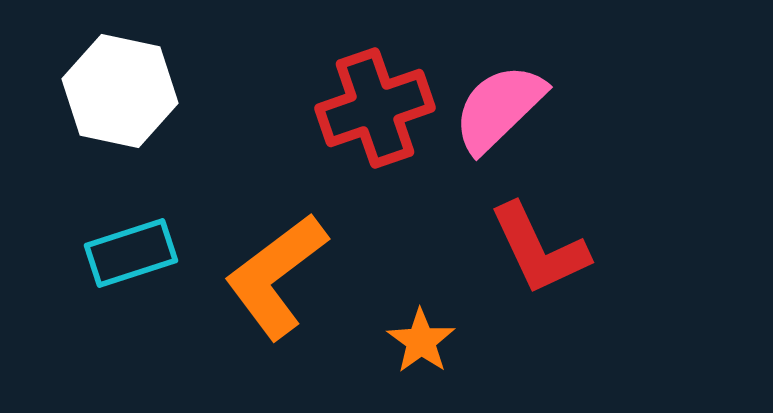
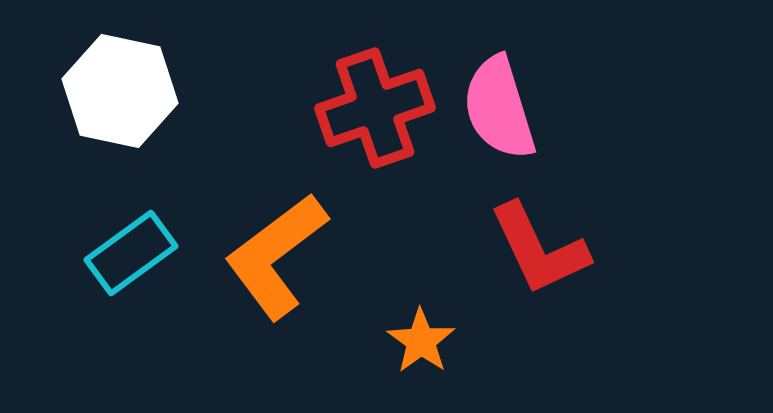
pink semicircle: rotated 63 degrees counterclockwise
cyan rectangle: rotated 18 degrees counterclockwise
orange L-shape: moved 20 px up
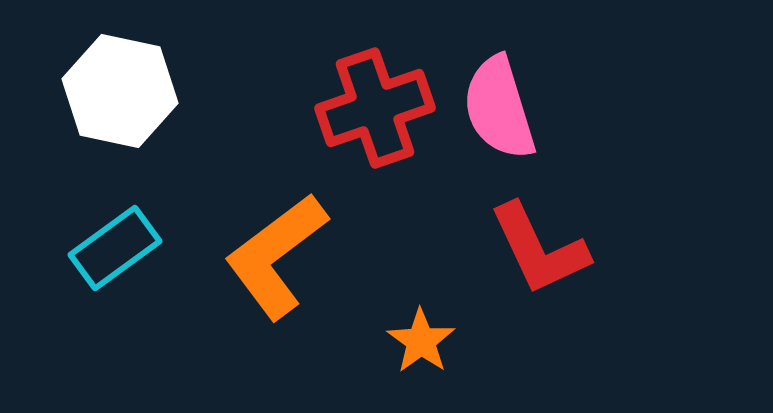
cyan rectangle: moved 16 px left, 5 px up
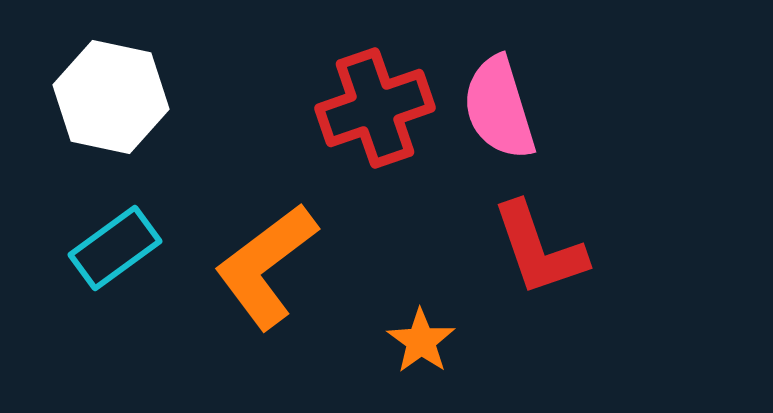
white hexagon: moved 9 px left, 6 px down
red L-shape: rotated 6 degrees clockwise
orange L-shape: moved 10 px left, 10 px down
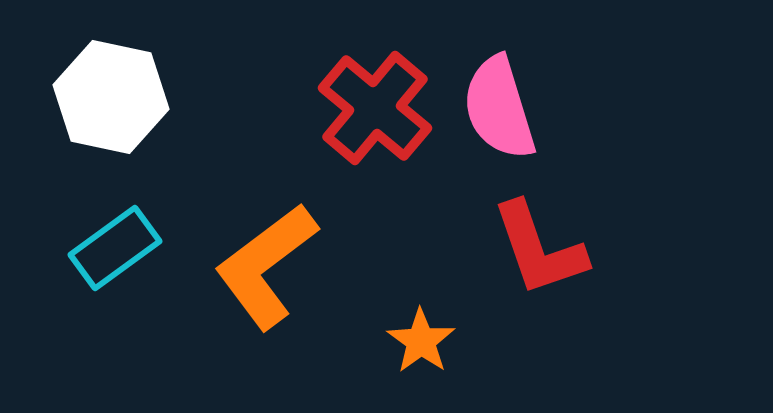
red cross: rotated 31 degrees counterclockwise
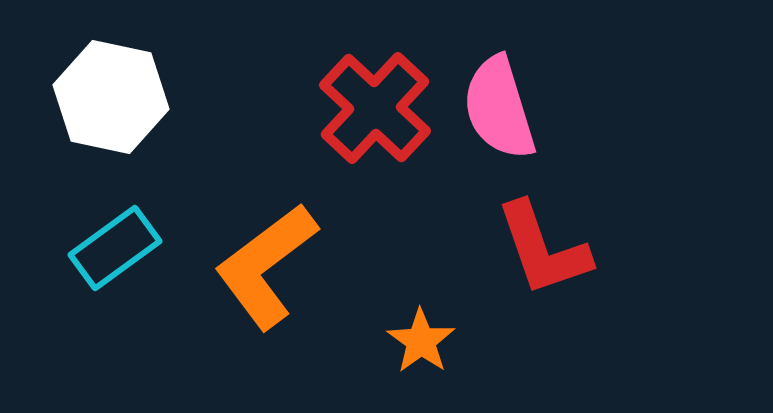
red cross: rotated 3 degrees clockwise
red L-shape: moved 4 px right
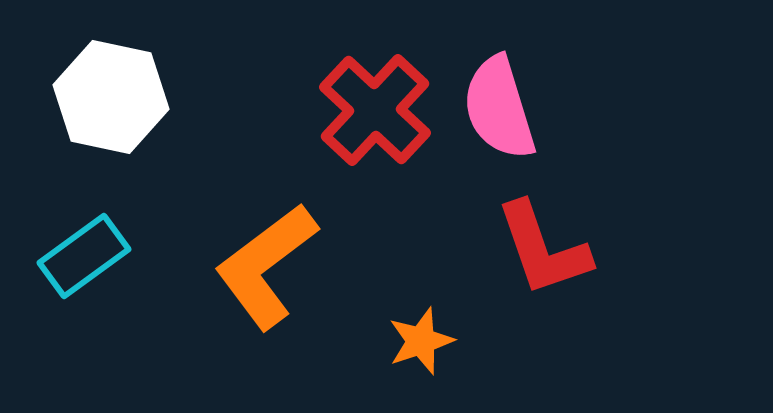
red cross: moved 2 px down
cyan rectangle: moved 31 px left, 8 px down
orange star: rotated 18 degrees clockwise
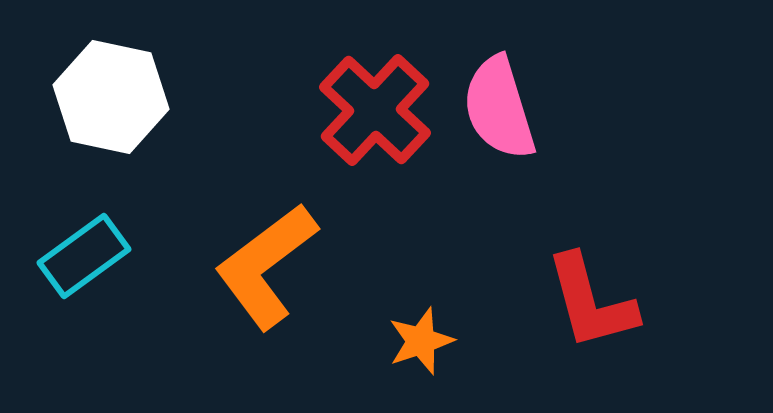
red L-shape: moved 48 px right, 53 px down; rotated 4 degrees clockwise
